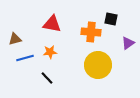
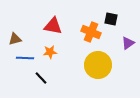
red triangle: moved 1 px right, 2 px down
orange cross: rotated 18 degrees clockwise
blue line: rotated 18 degrees clockwise
black line: moved 6 px left
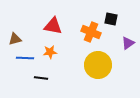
black line: rotated 40 degrees counterclockwise
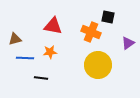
black square: moved 3 px left, 2 px up
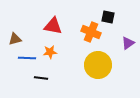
blue line: moved 2 px right
